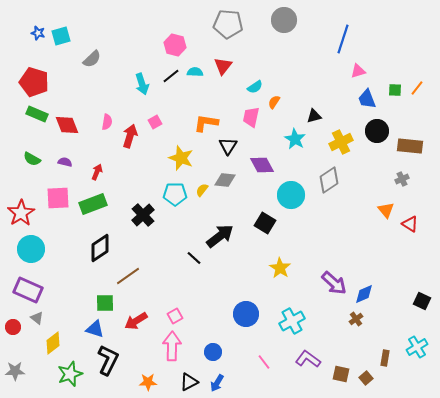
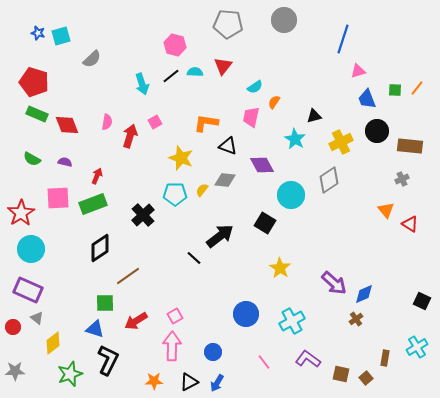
black triangle at (228, 146): rotated 42 degrees counterclockwise
red arrow at (97, 172): moved 4 px down
orange star at (148, 382): moved 6 px right, 1 px up
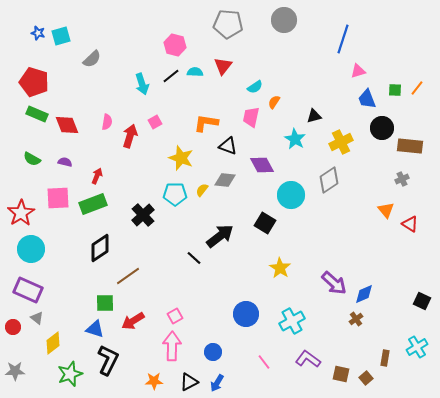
black circle at (377, 131): moved 5 px right, 3 px up
red arrow at (136, 321): moved 3 px left
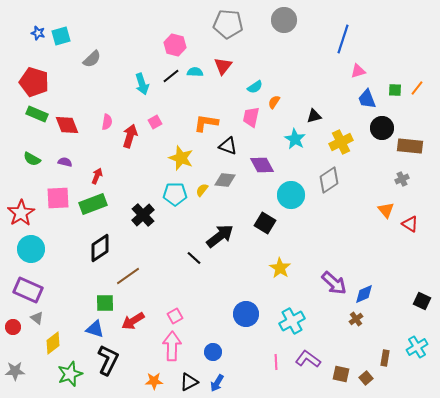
pink line at (264, 362): moved 12 px right; rotated 35 degrees clockwise
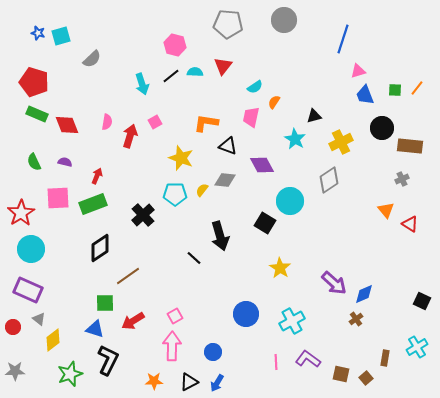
blue trapezoid at (367, 99): moved 2 px left, 4 px up
green semicircle at (32, 159): moved 2 px right, 3 px down; rotated 36 degrees clockwise
cyan circle at (291, 195): moved 1 px left, 6 px down
black arrow at (220, 236): rotated 112 degrees clockwise
gray triangle at (37, 318): moved 2 px right, 1 px down
yellow diamond at (53, 343): moved 3 px up
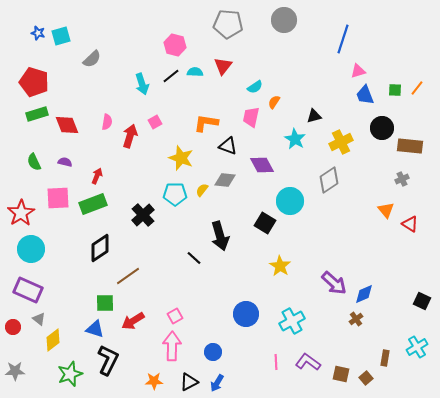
green rectangle at (37, 114): rotated 40 degrees counterclockwise
yellow star at (280, 268): moved 2 px up
purple L-shape at (308, 359): moved 3 px down
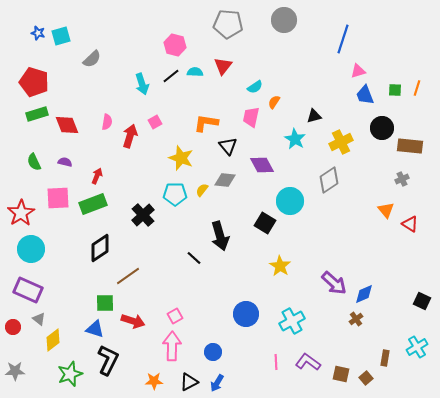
orange line at (417, 88): rotated 21 degrees counterclockwise
black triangle at (228, 146): rotated 30 degrees clockwise
red arrow at (133, 321): rotated 130 degrees counterclockwise
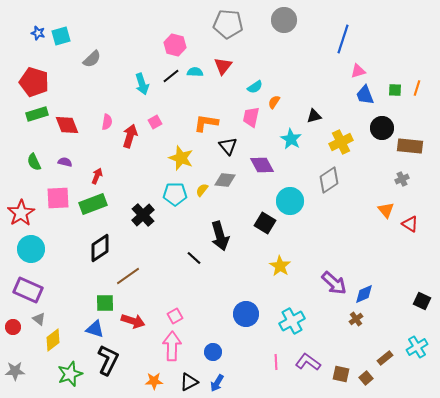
cyan star at (295, 139): moved 4 px left
brown rectangle at (385, 358): rotated 42 degrees clockwise
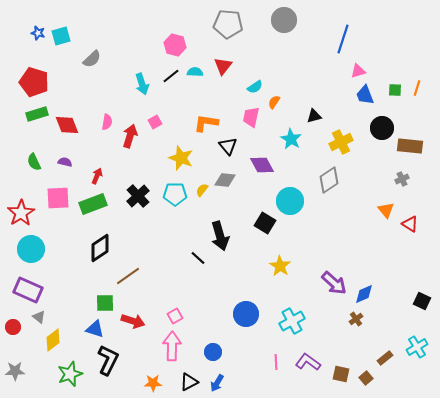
black cross at (143, 215): moved 5 px left, 19 px up
black line at (194, 258): moved 4 px right
gray triangle at (39, 319): moved 2 px up
orange star at (154, 381): moved 1 px left, 2 px down
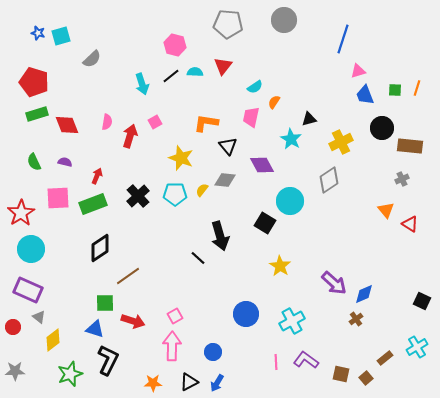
black triangle at (314, 116): moved 5 px left, 3 px down
purple L-shape at (308, 362): moved 2 px left, 2 px up
